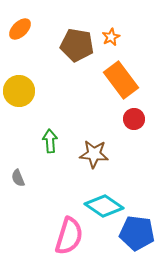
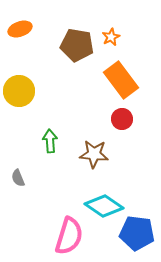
orange ellipse: rotated 25 degrees clockwise
red circle: moved 12 px left
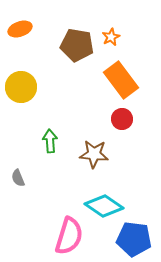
yellow circle: moved 2 px right, 4 px up
blue pentagon: moved 3 px left, 6 px down
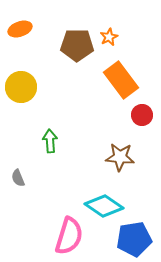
orange star: moved 2 px left
brown pentagon: rotated 8 degrees counterclockwise
red circle: moved 20 px right, 4 px up
brown star: moved 26 px right, 3 px down
blue pentagon: rotated 16 degrees counterclockwise
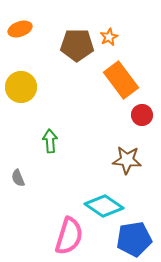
brown star: moved 7 px right, 3 px down
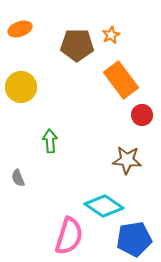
orange star: moved 2 px right, 2 px up
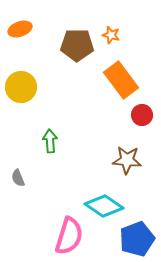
orange star: rotated 30 degrees counterclockwise
blue pentagon: moved 3 px right; rotated 12 degrees counterclockwise
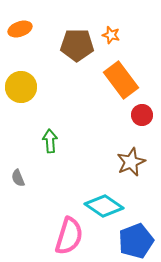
brown star: moved 4 px right, 2 px down; rotated 28 degrees counterclockwise
blue pentagon: moved 1 px left, 2 px down
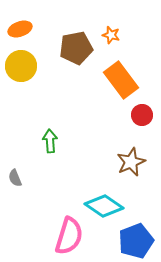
brown pentagon: moved 1 px left, 3 px down; rotated 12 degrees counterclockwise
yellow circle: moved 21 px up
gray semicircle: moved 3 px left
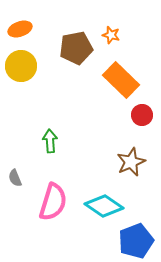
orange rectangle: rotated 9 degrees counterclockwise
pink semicircle: moved 16 px left, 34 px up
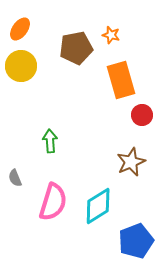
orange ellipse: rotated 35 degrees counterclockwise
orange rectangle: rotated 30 degrees clockwise
cyan diamond: moved 6 px left; rotated 66 degrees counterclockwise
